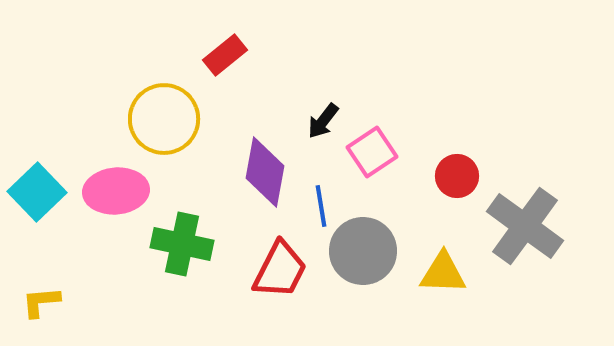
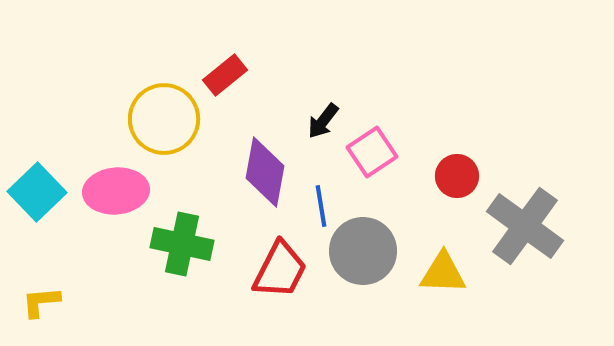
red rectangle: moved 20 px down
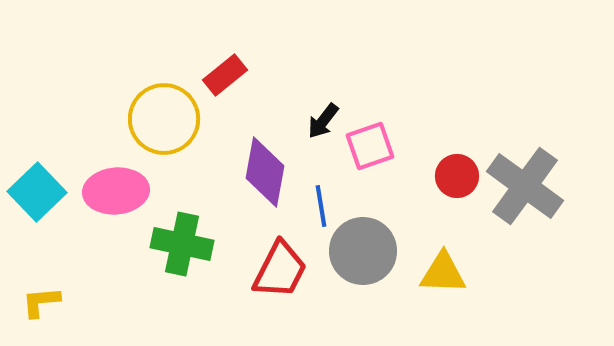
pink square: moved 2 px left, 6 px up; rotated 15 degrees clockwise
gray cross: moved 40 px up
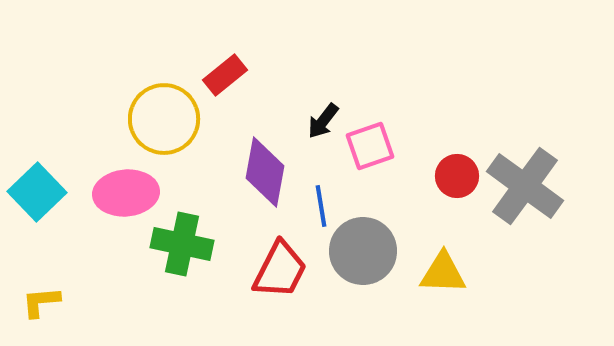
pink ellipse: moved 10 px right, 2 px down
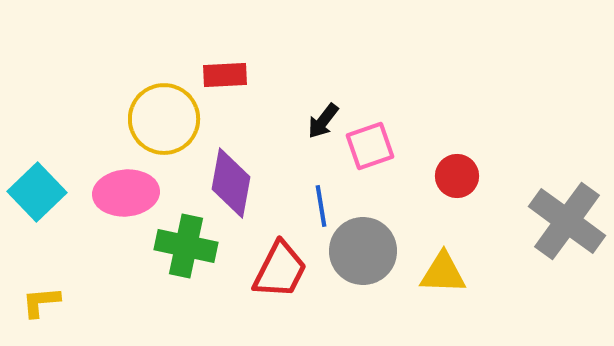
red rectangle: rotated 36 degrees clockwise
purple diamond: moved 34 px left, 11 px down
gray cross: moved 42 px right, 35 px down
green cross: moved 4 px right, 2 px down
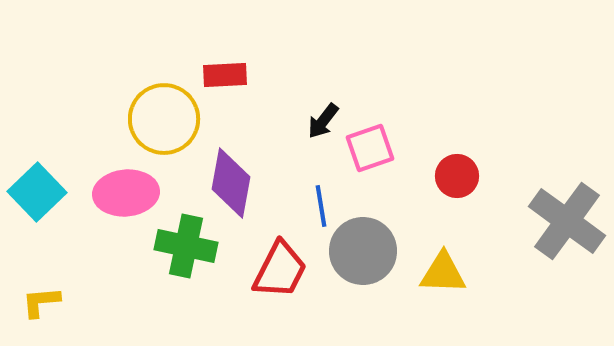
pink square: moved 2 px down
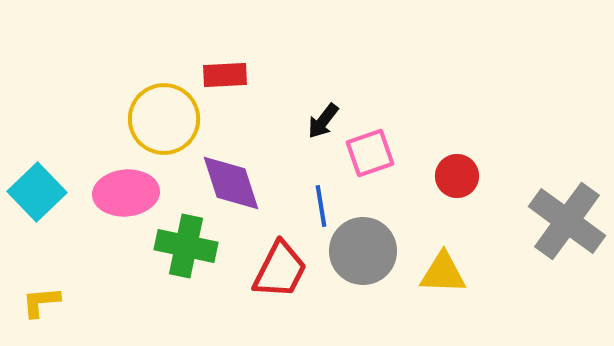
pink square: moved 5 px down
purple diamond: rotated 28 degrees counterclockwise
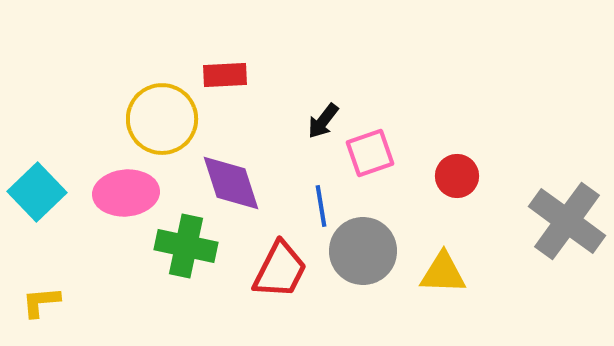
yellow circle: moved 2 px left
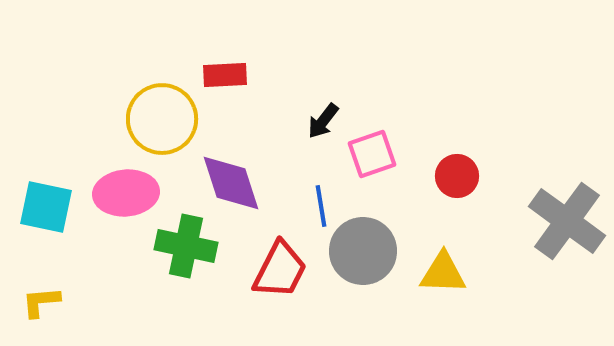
pink square: moved 2 px right, 1 px down
cyan square: moved 9 px right, 15 px down; rotated 34 degrees counterclockwise
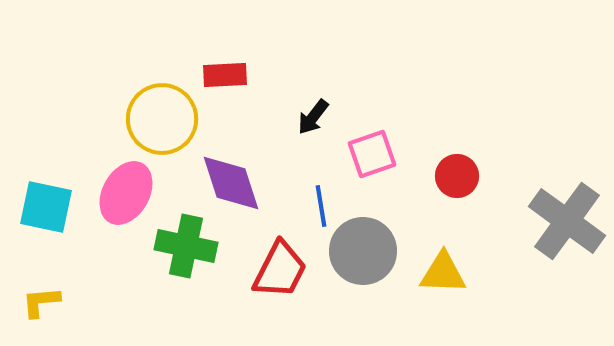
black arrow: moved 10 px left, 4 px up
pink ellipse: rotated 56 degrees counterclockwise
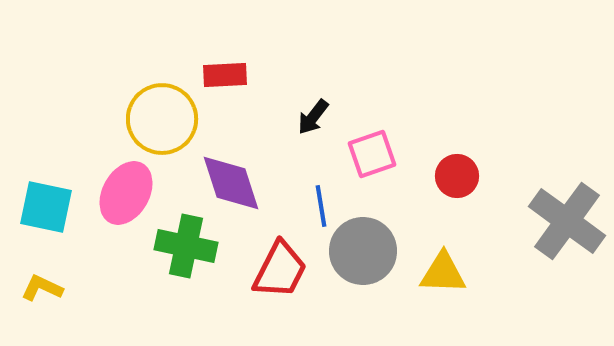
yellow L-shape: moved 1 px right, 14 px up; rotated 30 degrees clockwise
